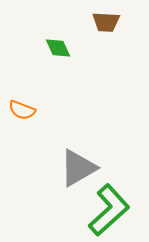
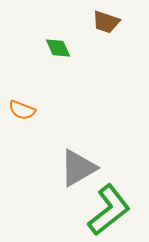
brown trapezoid: rotated 16 degrees clockwise
green L-shape: rotated 4 degrees clockwise
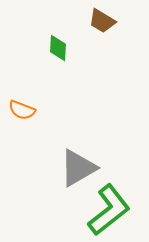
brown trapezoid: moved 4 px left, 1 px up; rotated 12 degrees clockwise
green diamond: rotated 28 degrees clockwise
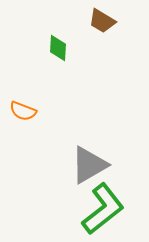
orange semicircle: moved 1 px right, 1 px down
gray triangle: moved 11 px right, 3 px up
green L-shape: moved 6 px left, 1 px up
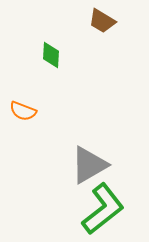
green diamond: moved 7 px left, 7 px down
